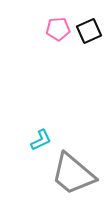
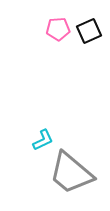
cyan L-shape: moved 2 px right
gray trapezoid: moved 2 px left, 1 px up
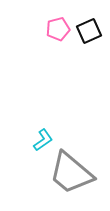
pink pentagon: rotated 10 degrees counterclockwise
cyan L-shape: rotated 10 degrees counterclockwise
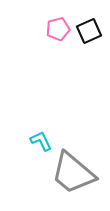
cyan L-shape: moved 2 px left, 1 px down; rotated 80 degrees counterclockwise
gray trapezoid: moved 2 px right
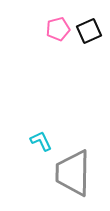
gray trapezoid: rotated 51 degrees clockwise
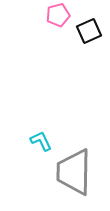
pink pentagon: moved 14 px up
gray trapezoid: moved 1 px right, 1 px up
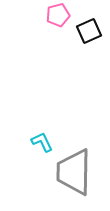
cyan L-shape: moved 1 px right, 1 px down
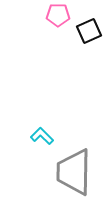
pink pentagon: rotated 15 degrees clockwise
cyan L-shape: moved 6 px up; rotated 20 degrees counterclockwise
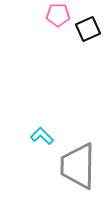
black square: moved 1 px left, 2 px up
gray trapezoid: moved 4 px right, 6 px up
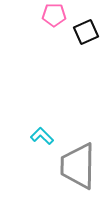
pink pentagon: moved 4 px left
black square: moved 2 px left, 3 px down
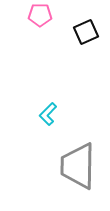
pink pentagon: moved 14 px left
cyan L-shape: moved 6 px right, 22 px up; rotated 90 degrees counterclockwise
